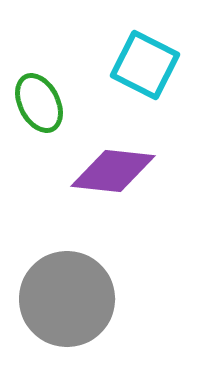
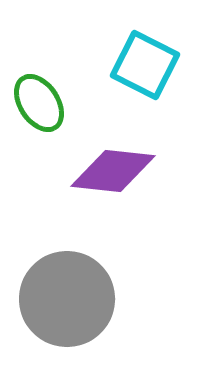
green ellipse: rotated 6 degrees counterclockwise
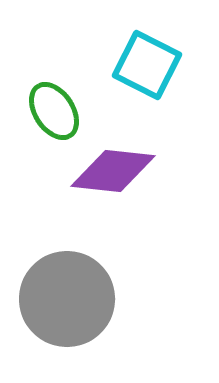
cyan square: moved 2 px right
green ellipse: moved 15 px right, 8 px down
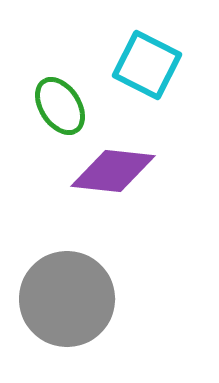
green ellipse: moved 6 px right, 5 px up
